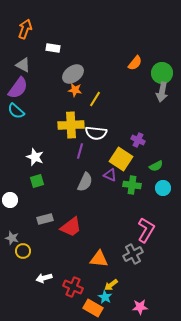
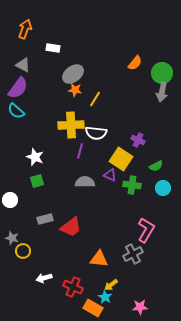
gray semicircle: rotated 114 degrees counterclockwise
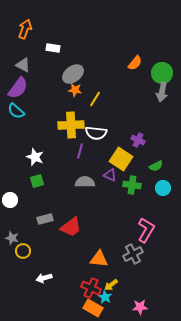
red cross: moved 18 px right, 1 px down
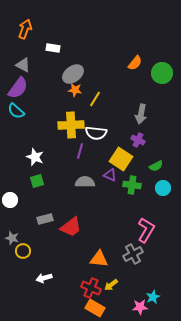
gray arrow: moved 21 px left, 22 px down
cyan star: moved 48 px right; rotated 16 degrees clockwise
orange rectangle: moved 2 px right
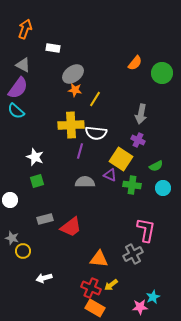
pink L-shape: rotated 20 degrees counterclockwise
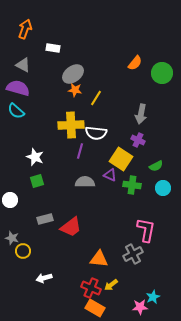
purple semicircle: rotated 110 degrees counterclockwise
yellow line: moved 1 px right, 1 px up
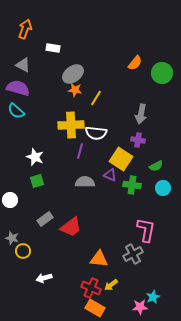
purple cross: rotated 16 degrees counterclockwise
gray rectangle: rotated 21 degrees counterclockwise
